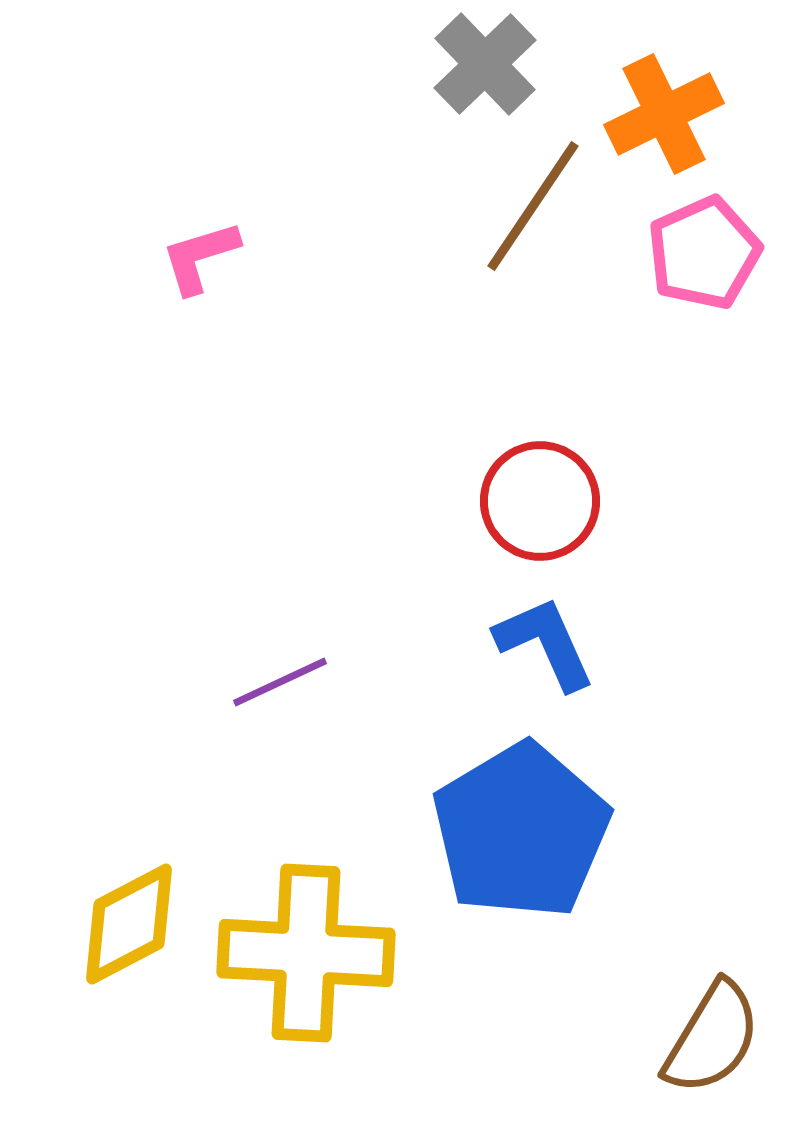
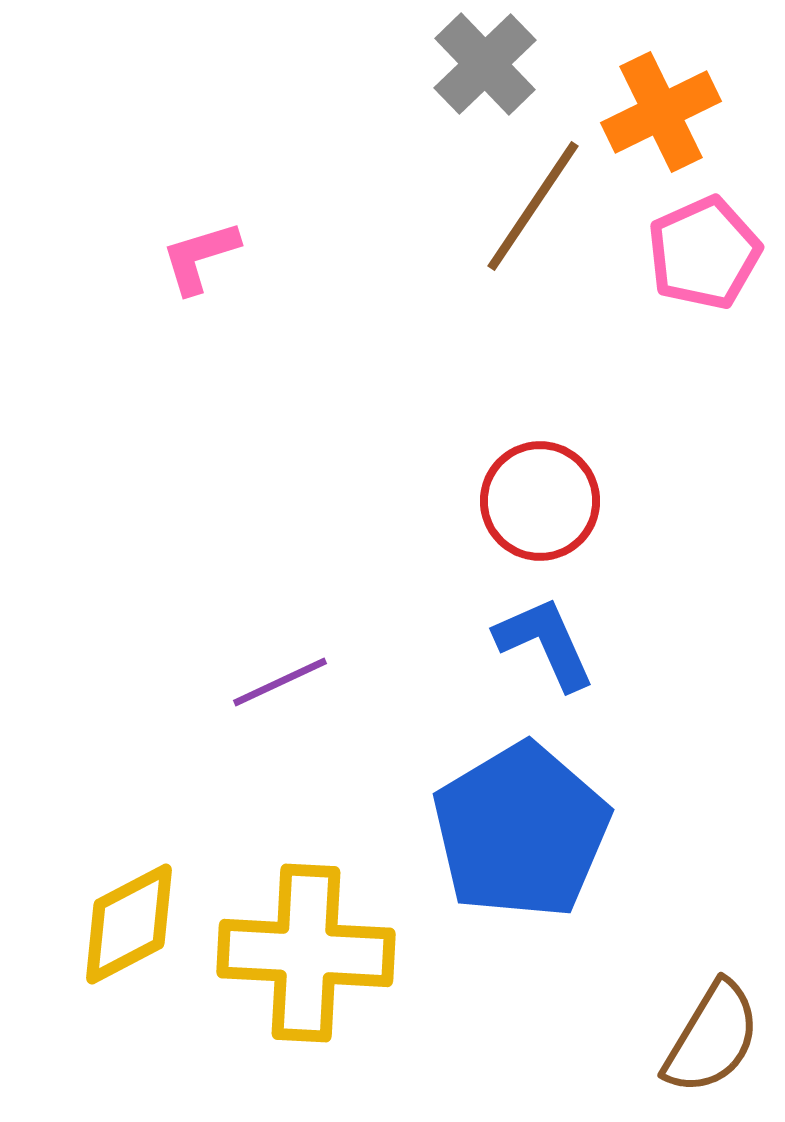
orange cross: moved 3 px left, 2 px up
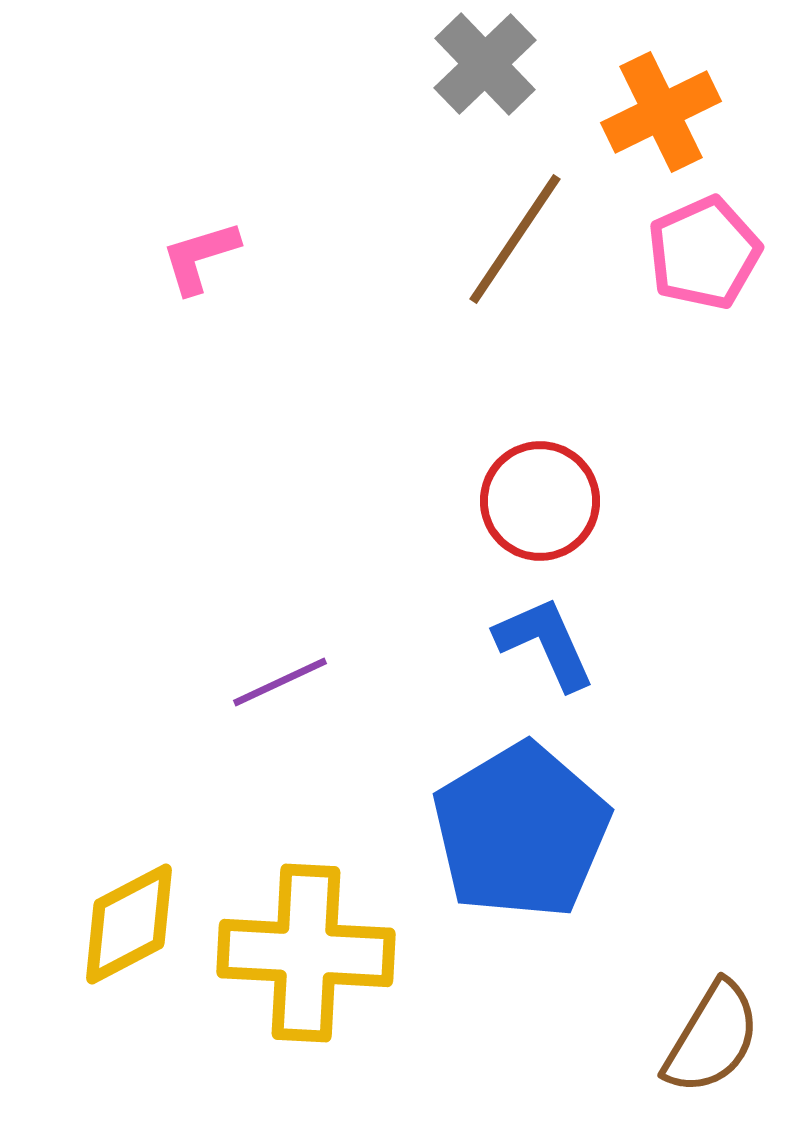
brown line: moved 18 px left, 33 px down
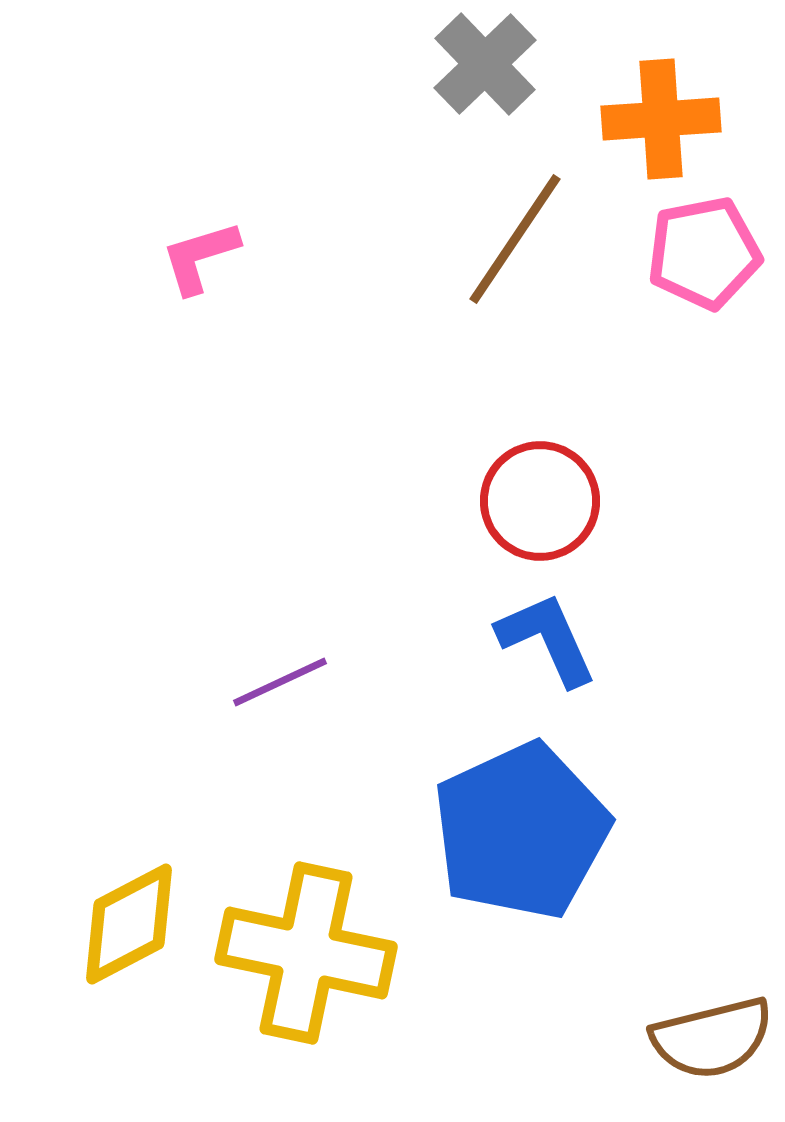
orange cross: moved 7 px down; rotated 22 degrees clockwise
pink pentagon: rotated 13 degrees clockwise
blue L-shape: moved 2 px right, 4 px up
blue pentagon: rotated 6 degrees clockwise
yellow cross: rotated 9 degrees clockwise
brown semicircle: rotated 45 degrees clockwise
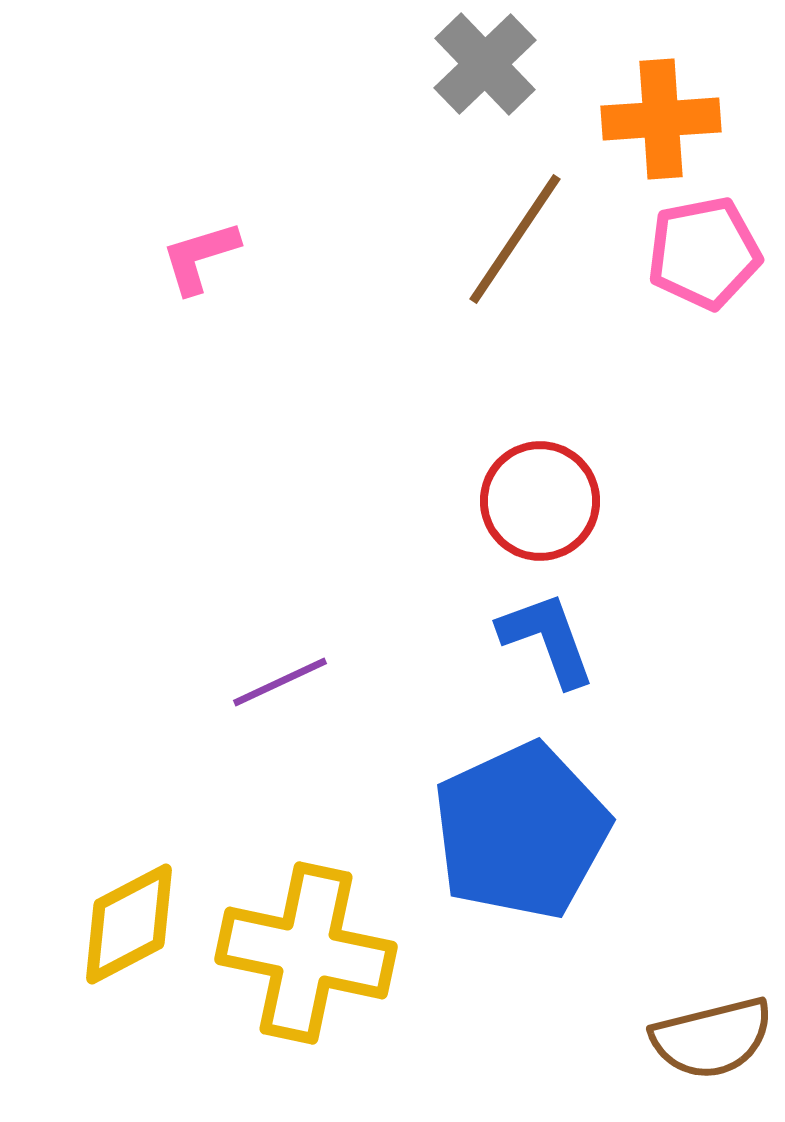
blue L-shape: rotated 4 degrees clockwise
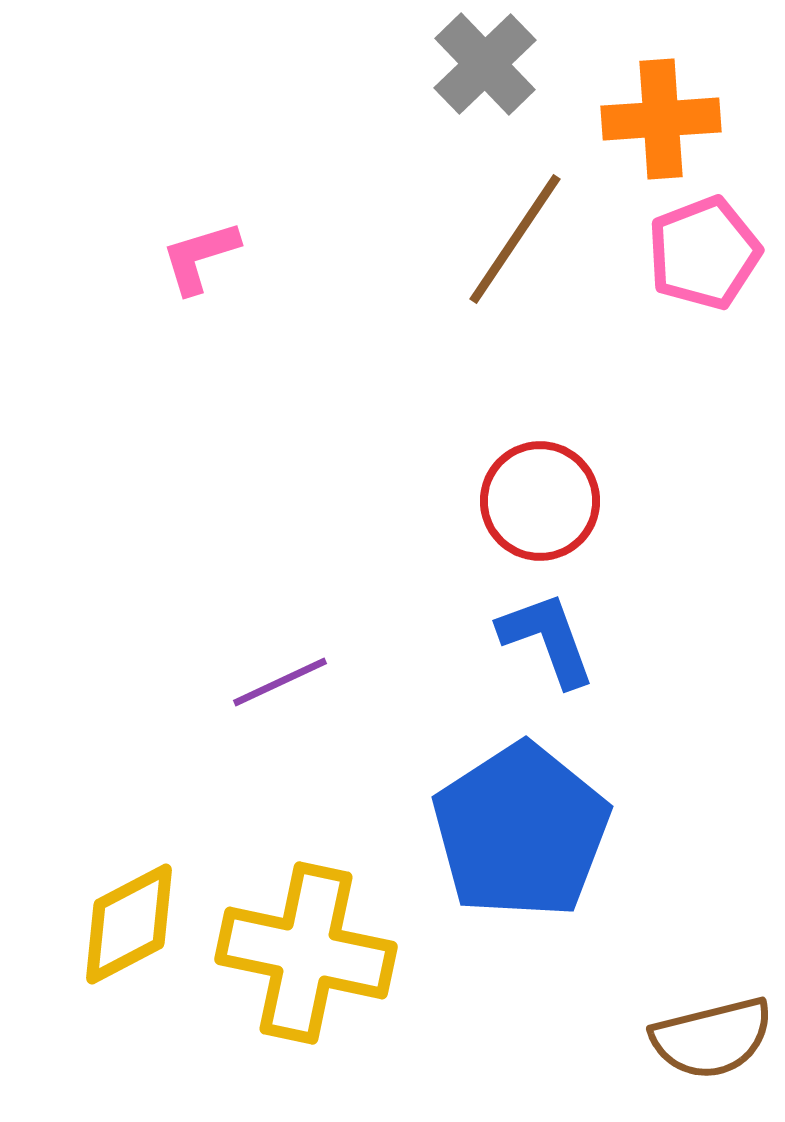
pink pentagon: rotated 10 degrees counterclockwise
blue pentagon: rotated 8 degrees counterclockwise
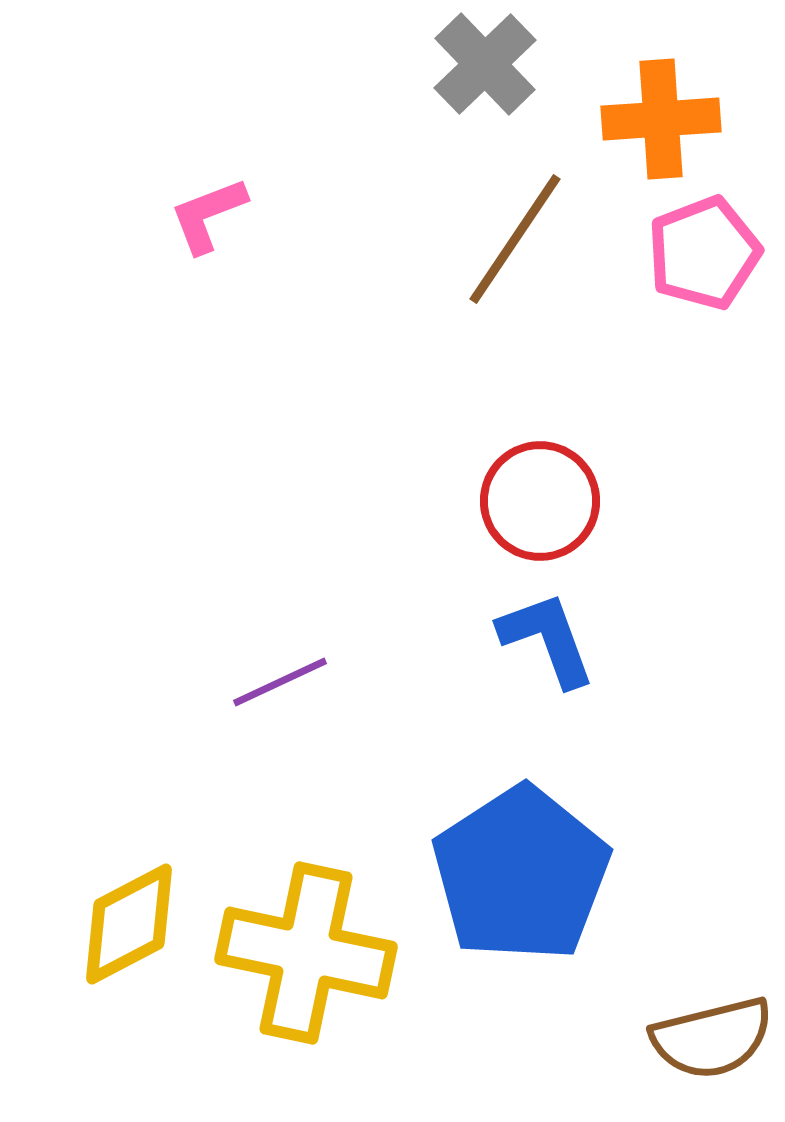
pink L-shape: moved 8 px right, 42 px up; rotated 4 degrees counterclockwise
blue pentagon: moved 43 px down
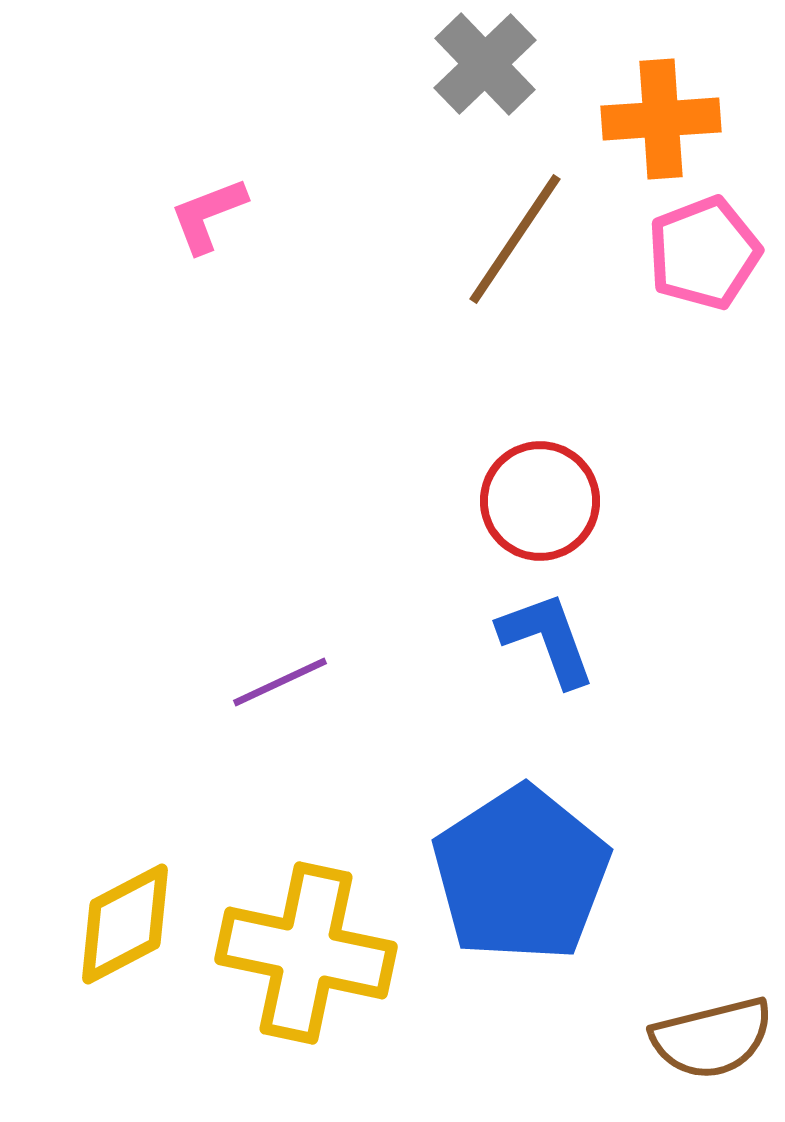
yellow diamond: moved 4 px left
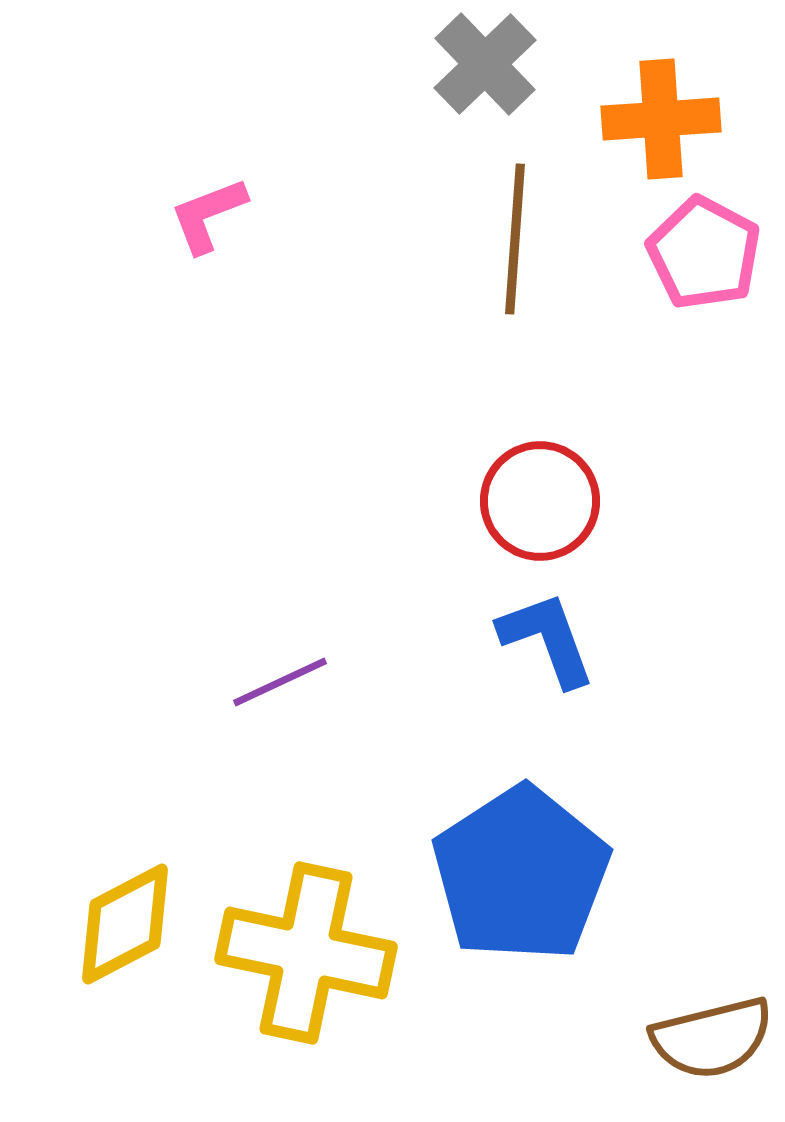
brown line: rotated 30 degrees counterclockwise
pink pentagon: rotated 23 degrees counterclockwise
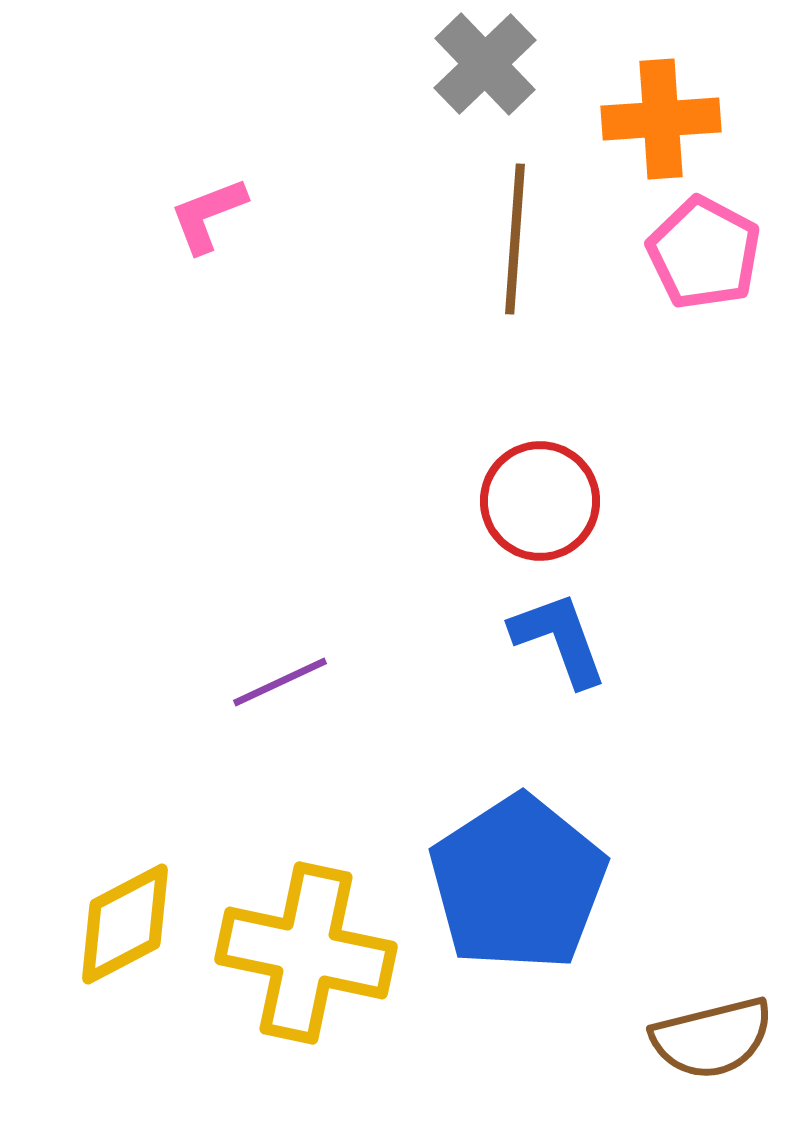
blue L-shape: moved 12 px right
blue pentagon: moved 3 px left, 9 px down
